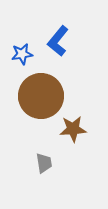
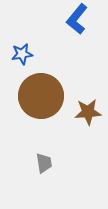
blue L-shape: moved 19 px right, 22 px up
brown star: moved 15 px right, 17 px up
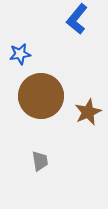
blue star: moved 2 px left
brown star: rotated 20 degrees counterclockwise
gray trapezoid: moved 4 px left, 2 px up
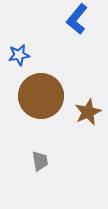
blue star: moved 1 px left, 1 px down
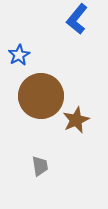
blue star: rotated 20 degrees counterclockwise
brown star: moved 12 px left, 8 px down
gray trapezoid: moved 5 px down
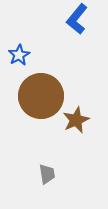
gray trapezoid: moved 7 px right, 8 px down
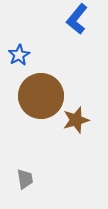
brown star: rotated 8 degrees clockwise
gray trapezoid: moved 22 px left, 5 px down
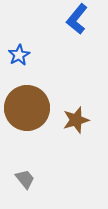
brown circle: moved 14 px left, 12 px down
gray trapezoid: rotated 30 degrees counterclockwise
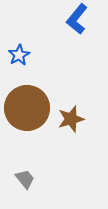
brown star: moved 5 px left, 1 px up
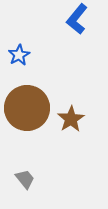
brown star: rotated 16 degrees counterclockwise
